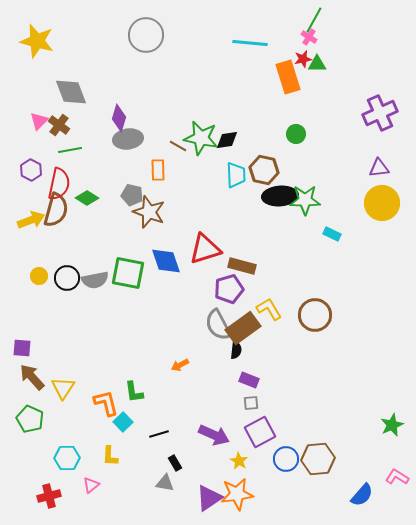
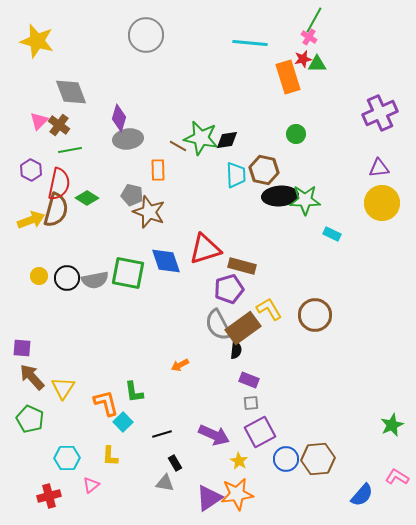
black line at (159, 434): moved 3 px right
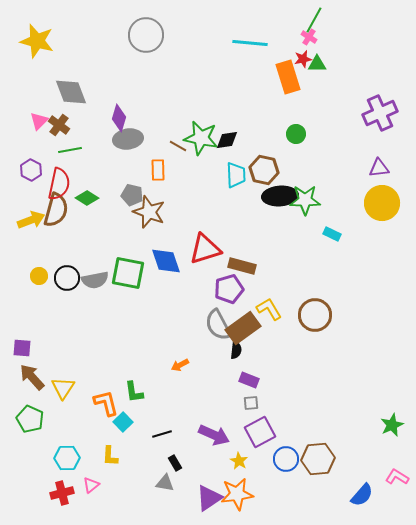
red cross at (49, 496): moved 13 px right, 3 px up
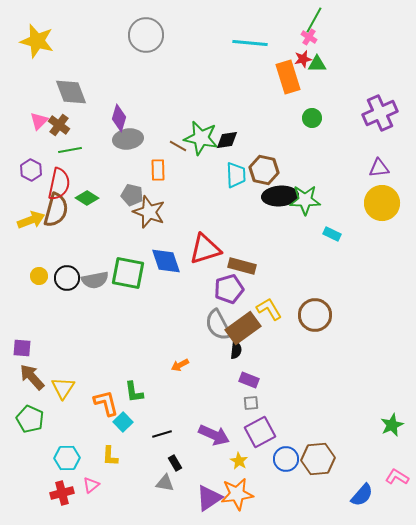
green circle at (296, 134): moved 16 px right, 16 px up
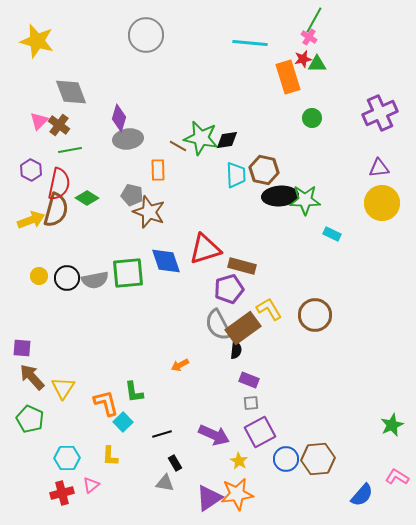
green square at (128, 273): rotated 16 degrees counterclockwise
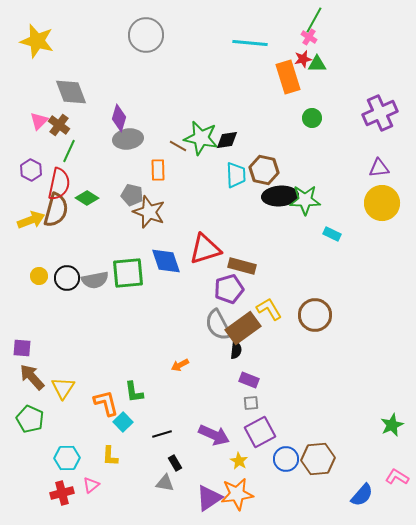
green line at (70, 150): moved 1 px left, 1 px down; rotated 55 degrees counterclockwise
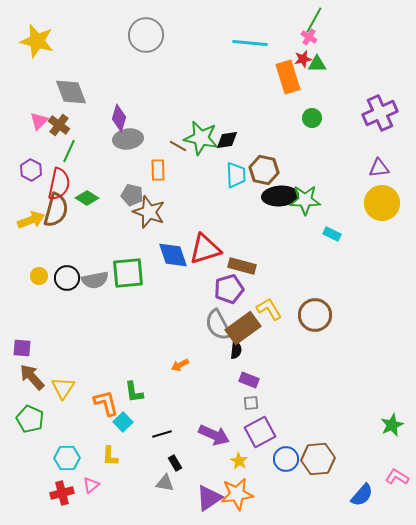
blue diamond at (166, 261): moved 7 px right, 6 px up
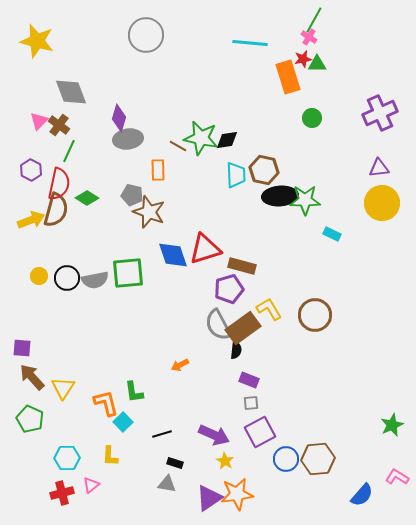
yellow star at (239, 461): moved 14 px left
black rectangle at (175, 463): rotated 42 degrees counterclockwise
gray triangle at (165, 483): moved 2 px right, 1 px down
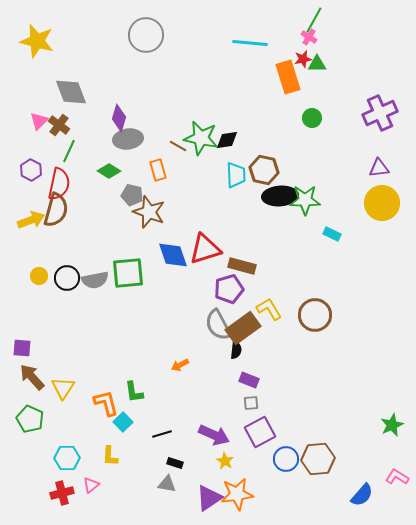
orange rectangle at (158, 170): rotated 15 degrees counterclockwise
green diamond at (87, 198): moved 22 px right, 27 px up
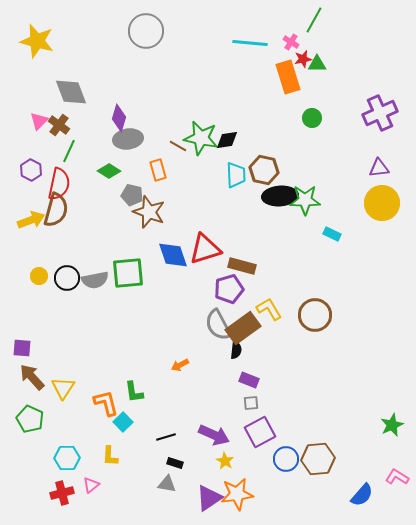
gray circle at (146, 35): moved 4 px up
pink cross at (309, 37): moved 18 px left, 5 px down
black line at (162, 434): moved 4 px right, 3 px down
